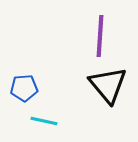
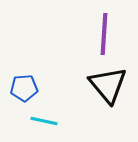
purple line: moved 4 px right, 2 px up
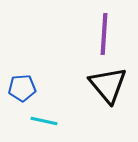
blue pentagon: moved 2 px left
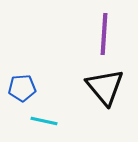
black triangle: moved 3 px left, 2 px down
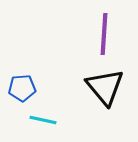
cyan line: moved 1 px left, 1 px up
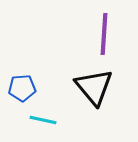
black triangle: moved 11 px left
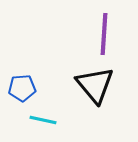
black triangle: moved 1 px right, 2 px up
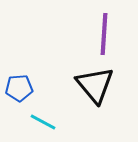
blue pentagon: moved 3 px left
cyan line: moved 2 px down; rotated 16 degrees clockwise
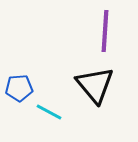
purple line: moved 1 px right, 3 px up
cyan line: moved 6 px right, 10 px up
